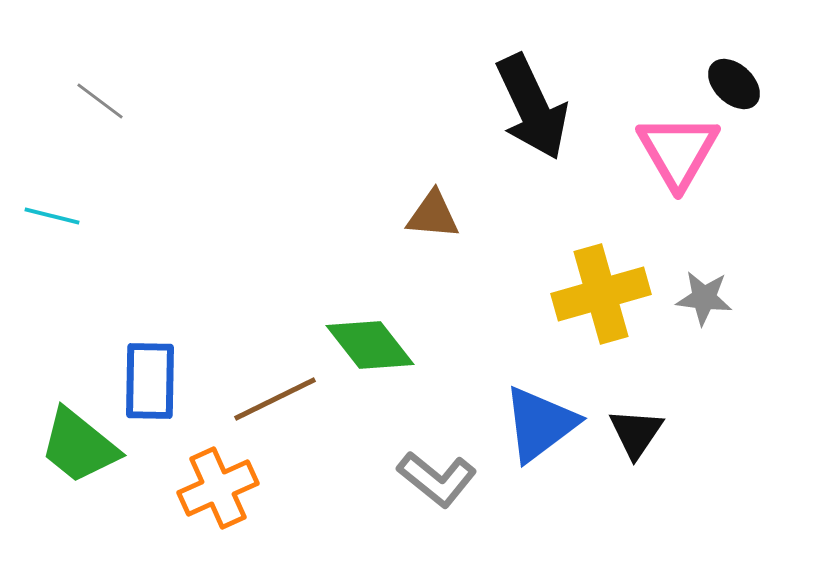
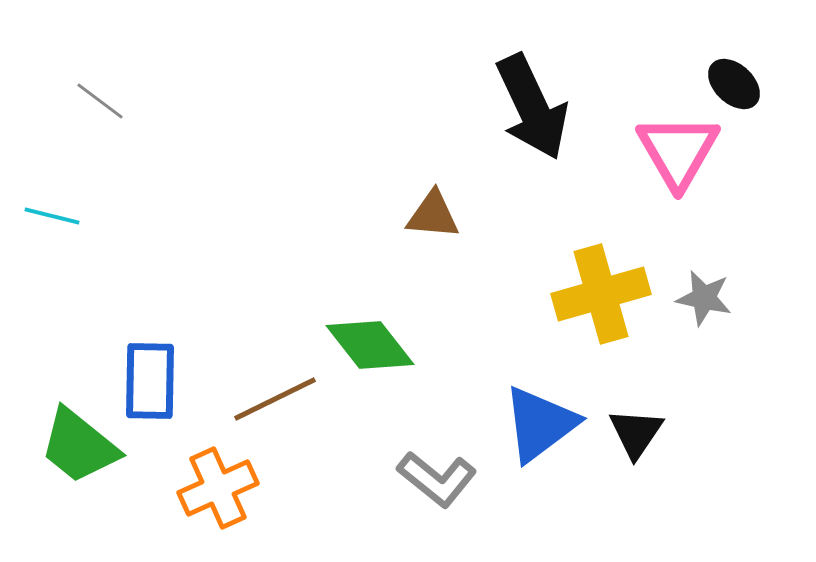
gray star: rotated 6 degrees clockwise
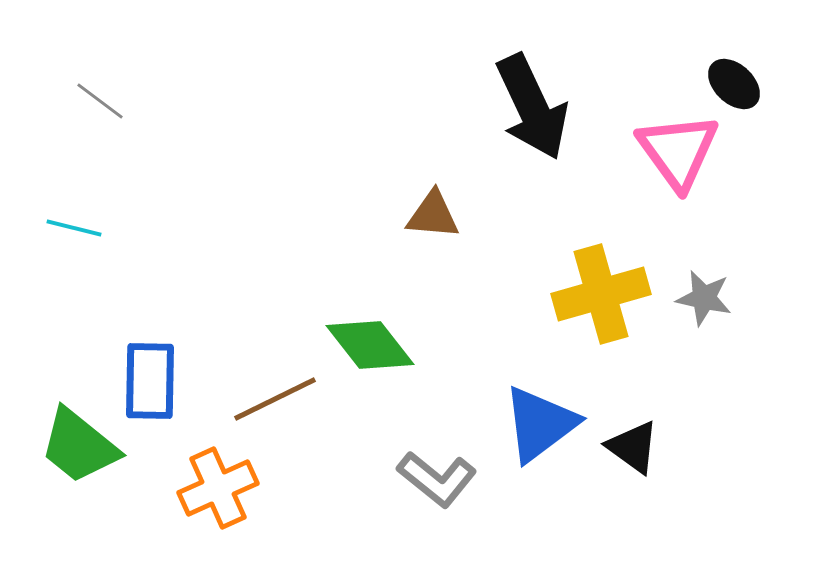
pink triangle: rotated 6 degrees counterclockwise
cyan line: moved 22 px right, 12 px down
black triangle: moved 3 px left, 14 px down; rotated 28 degrees counterclockwise
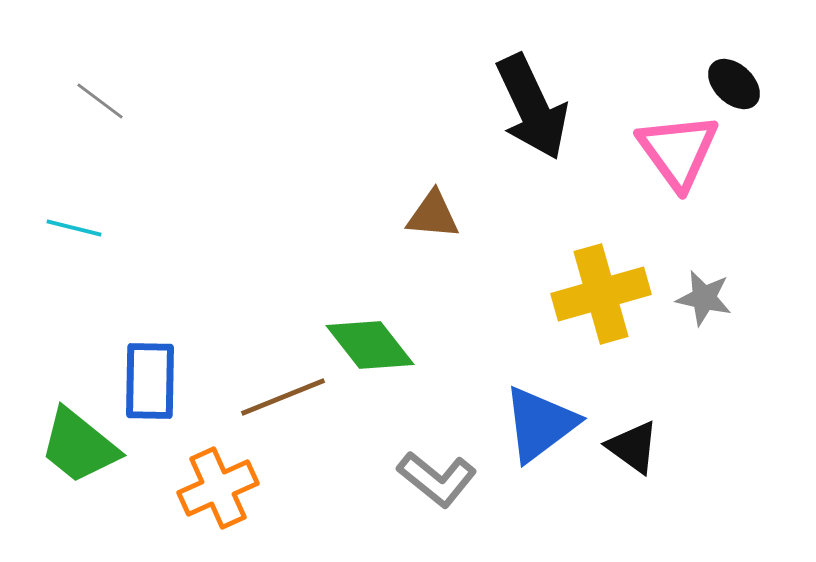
brown line: moved 8 px right, 2 px up; rotated 4 degrees clockwise
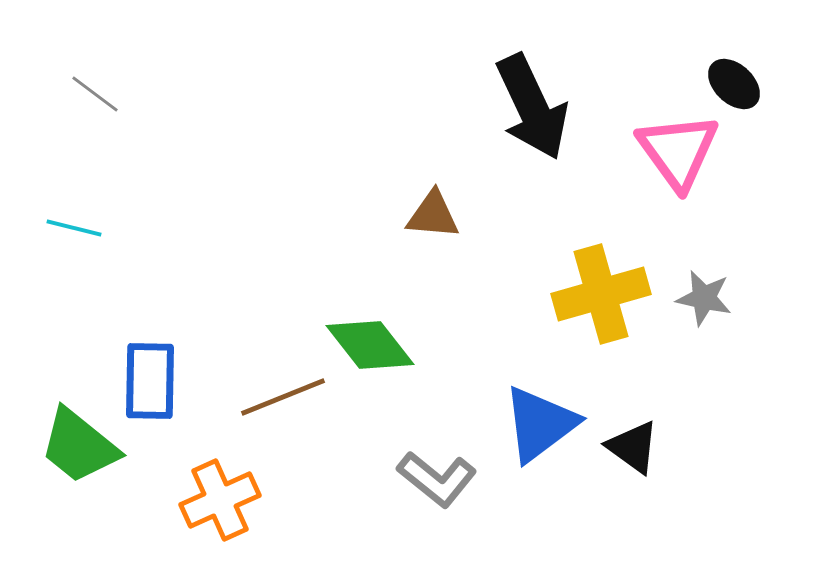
gray line: moved 5 px left, 7 px up
orange cross: moved 2 px right, 12 px down
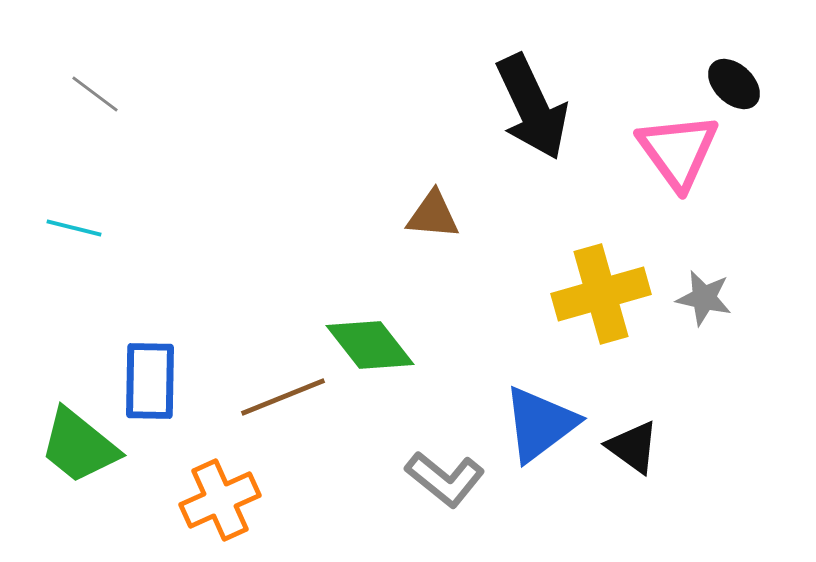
gray L-shape: moved 8 px right
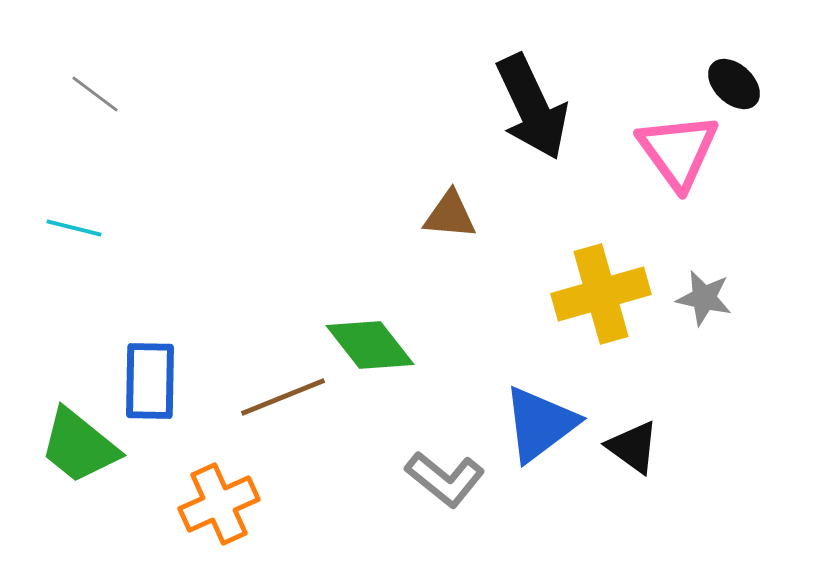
brown triangle: moved 17 px right
orange cross: moved 1 px left, 4 px down
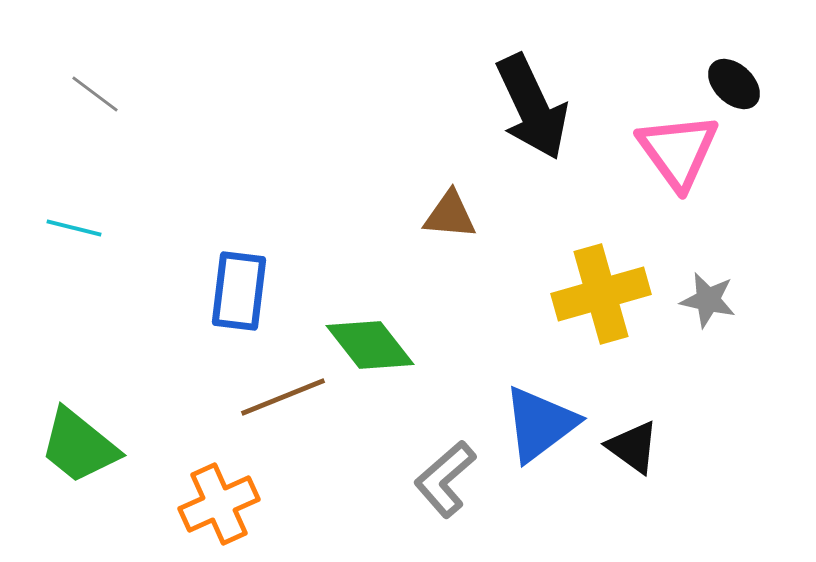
gray star: moved 4 px right, 2 px down
blue rectangle: moved 89 px right, 90 px up; rotated 6 degrees clockwise
gray L-shape: rotated 100 degrees clockwise
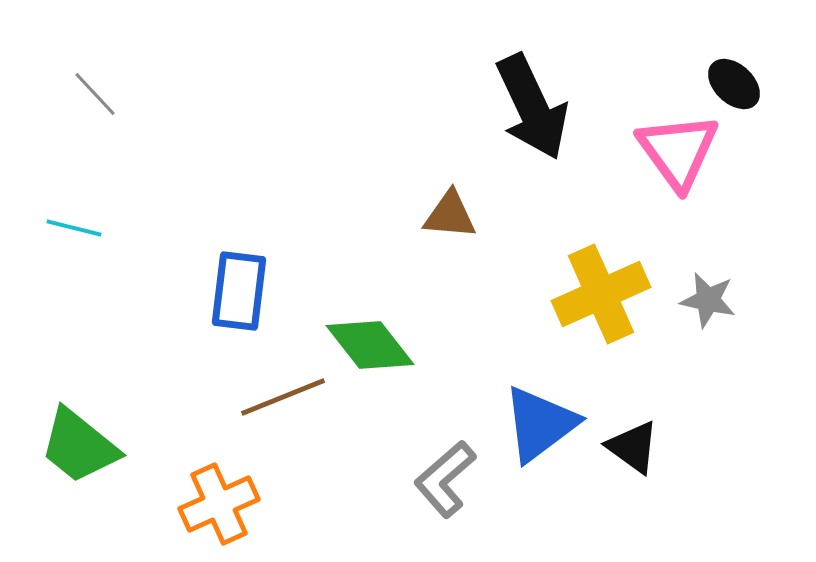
gray line: rotated 10 degrees clockwise
yellow cross: rotated 8 degrees counterclockwise
